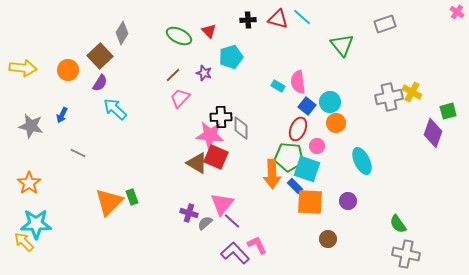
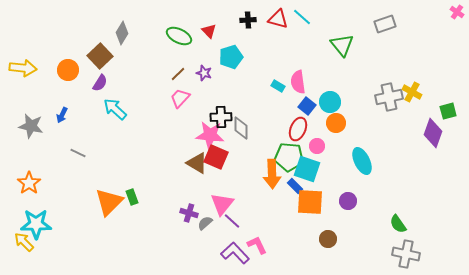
brown line at (173, 75): moved 5 px right, 1 px up
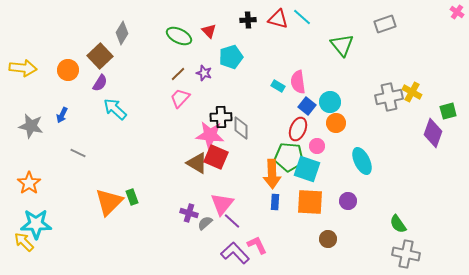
blue rectangle at (295, 186): moved 20 px left, 16 px down; rotated 49 degrees clockwise
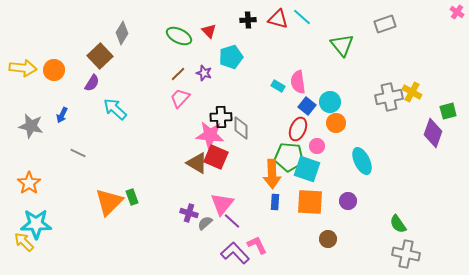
orange circle at (68, 70): moved 14 px left
purple semicircle at (100, 83): moved 8 px left
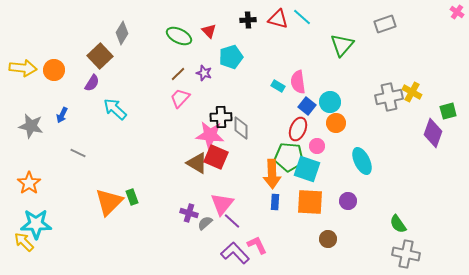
green triangle at (342, 45): rotated 20 degrees clockwise
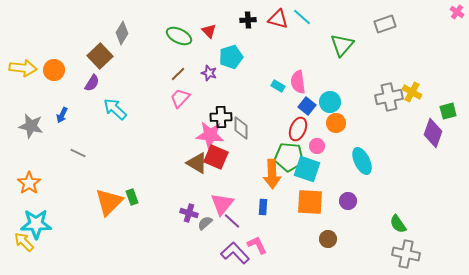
purple star at (204, 73): moved 5 px right
blue rectangle at (275, 202): moved 12 px left, 5 px down
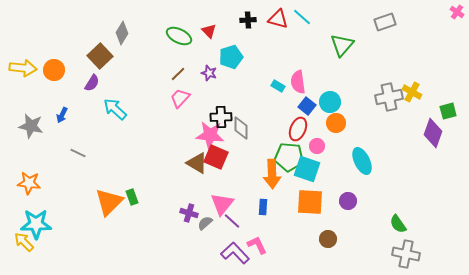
gray rectangle at (385, 24): moved 2 px up
orange star at (29, 183): rotated 30 degrees counterclockwise
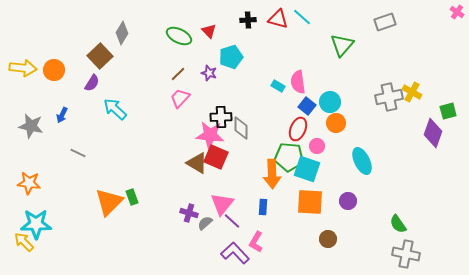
pink L-shape at (257, 245): moved 1 px left, 3 px up; rotated 125 degrees counterclockwise
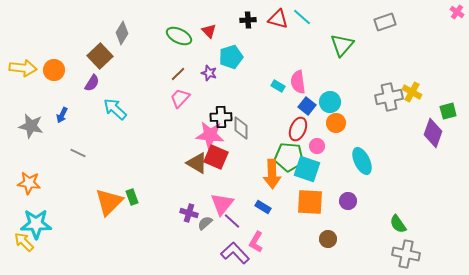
blue rectangle at (263, 207): rotated 63 degrees counterclockwise
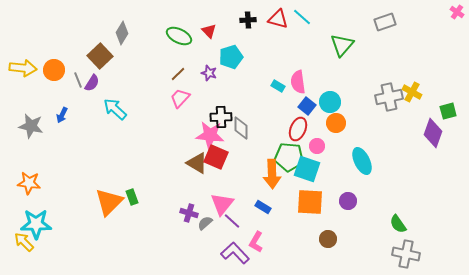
gray line at (78, 153): moved 73 px up; rotated 42 degrees clockwise
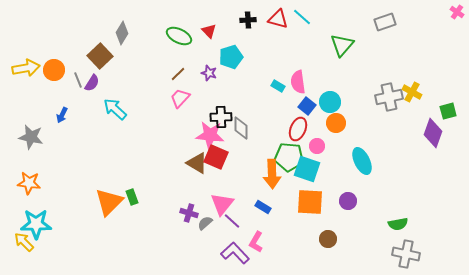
yellow arrow at (23, 68): moved 3 px right; rotated 16 degrees counterclockwise
gray star at (31, 126): moved 11 px down
green semicircle at (398, 224): rotated 66 degrees counterclockwise
